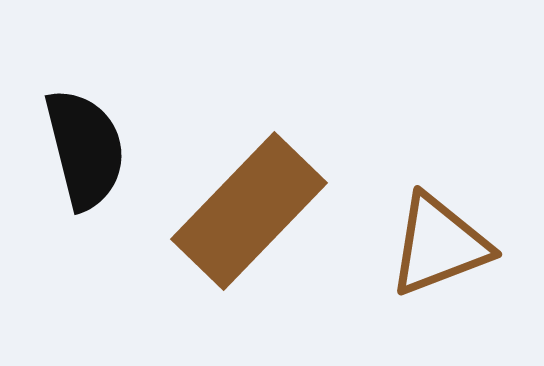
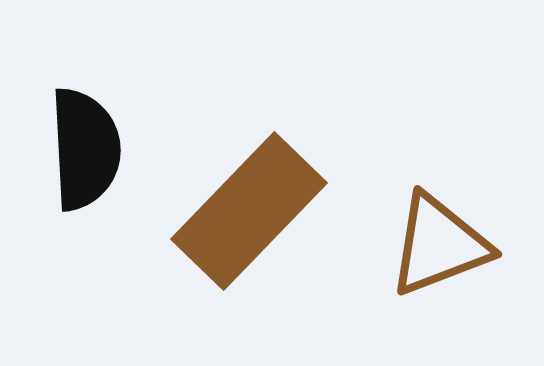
black semicircle: rotated 11 degrees clockwise
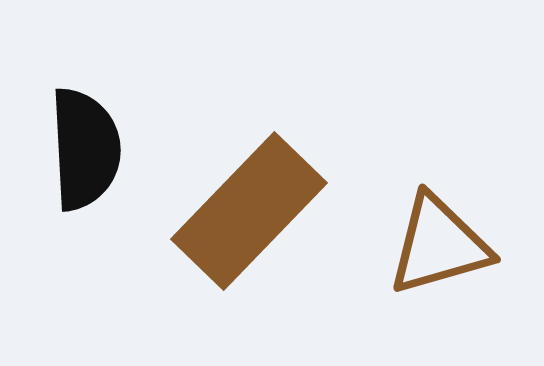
brown triangle: rotated 5 degrees clockwise
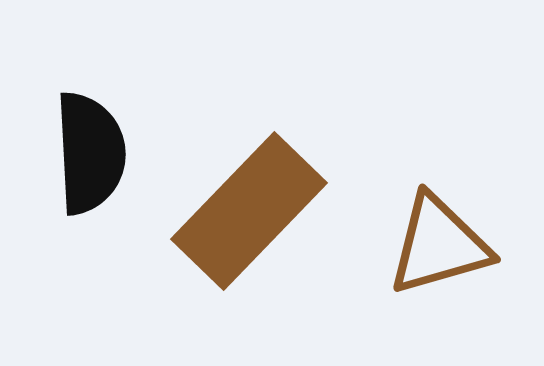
black semicircle: moved 5 px right, 4 px down
